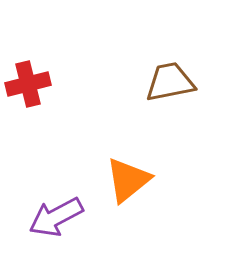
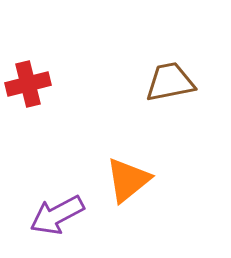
purple arrow: moved 1 px right, 2 px up
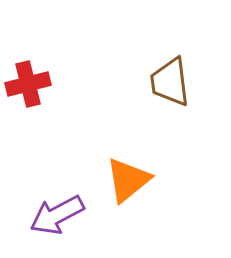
brown trapezoid: rotated 86 degrees counterclockwise
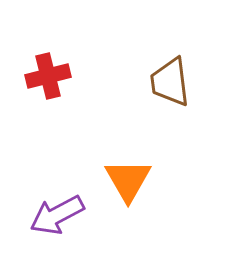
red cross: moved 20 px right, 8 px up
orange triangle: rotated 21 degrees counterclockwise
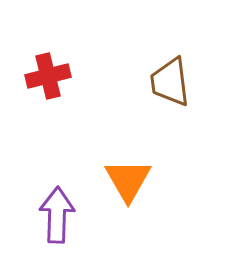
purple arrow: rotated 120 degrees clockwise
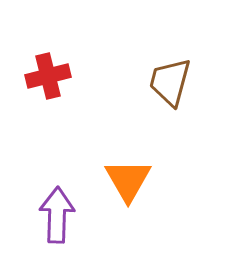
brown trapezoid: rotated 22 degrees clockwise
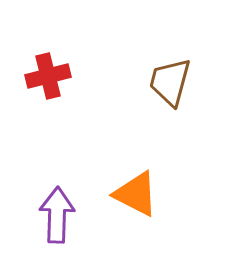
orange triangle: moved 8 px right, 14 px down; rotated 33 degrees counterclockwise
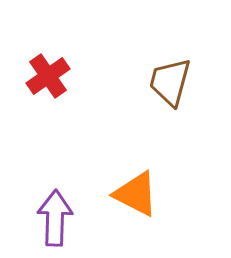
red cross: rotated 21 degrees counterclockwise
purple arrow: moved 2 px left, 3 px down
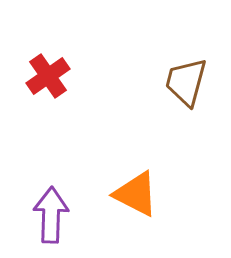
brown trapezoid: moved 16 px right
purple arrow: moved 4 px left, 3 px up
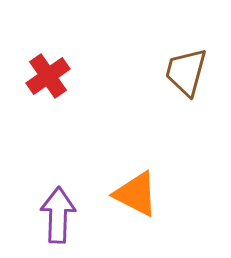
brown trapezoid: moved 10 px up
purple arrow: moved 7 px right
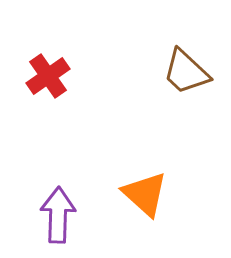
brown trapezoid: rotated 62 degrees counterclockwise
orange triangle: moved 9 px right; rotated 15 degrees clockwise
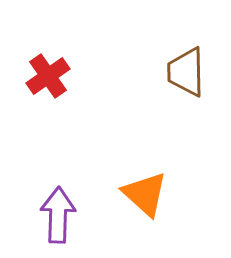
brown trapezoid: rotated 46 degrees clockwise
